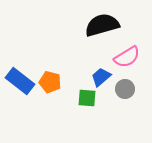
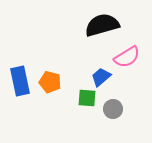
blue rectangle: rotated 40 degrees clockwise
gray circle: moved 12 px left, 20 px down
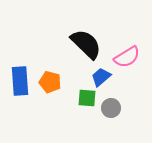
black semicircle: moved 16 px left, 19 px down; rotated 60 degrees clockwise
blue rectangle: rotated 8 degrees clockwise
gray circle: moved 2 px left, 1 px up
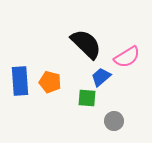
gray circle: moved 3 px right, 13 px down
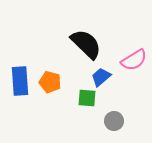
pink semicircle: moved 7 px right, 3 px down
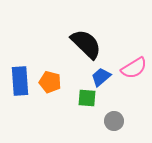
pink semicircle: moved 8 px down
